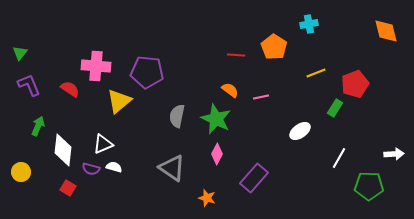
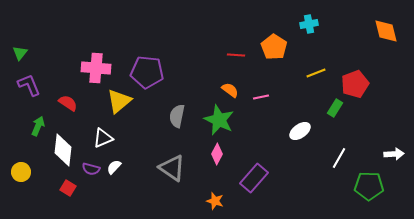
pink cross: moved 2 px down
red semicircle: moved 2 px left, 14 px down
green star: moved 3 px right, 1 px down
white triangle: moved 6 px up
white semicircle: rotated 63 degrees counterclockwise
orange star: moved 8 px right, 3 px down
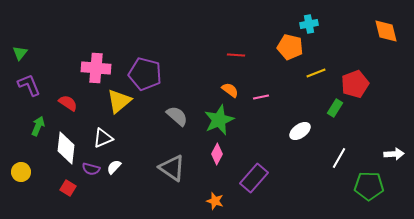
orange pentagon: moved 16 px right; rotated 20 degrees counterclockwise
purple pentagon: moved 2 px left, 2 px down; rotated 8 degrees clockwise
gray semicircle: rotated 120 degrees clockwise
green star: rotated 24 degrees clockwise
white diamond: moved 3 px right, 2 px up
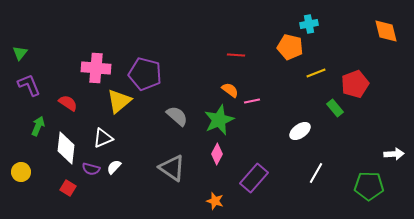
pink line: moved 9 px left, 4 px down
green rectangle: rotated 72 degrees counterclockwise
white line: moved 23 px left, 15 px down
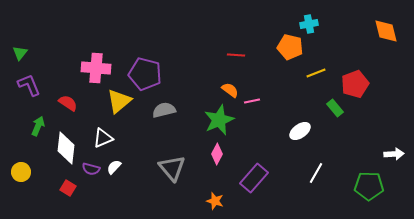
gray semicircle: moved 13 px left, 6 px up; rotated 55 degrees counterclockwise
gray triangle: rotated 16 degrees clockwise
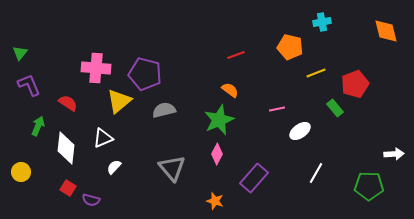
cyan cross: moved 13 px right, 2 px up
red line: rotated 24 degrees counterclockwise
pink line: moved 25 px right, 8 px down
purple semicircle: moved 31 px down
